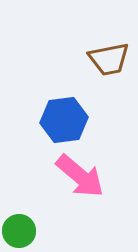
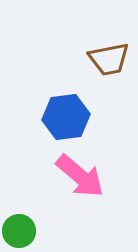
blue hexagon: moved 2 px right, 3 px up
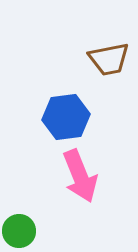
pink arrow: rotated 28 degrees clockwise
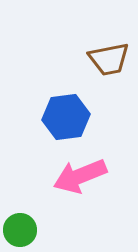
pink arrow: rotated 90 degrees clockwise
green circle: moved 1 px right, 1 px up
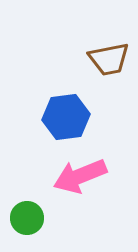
green circle: moved 7 px right, 12 px up
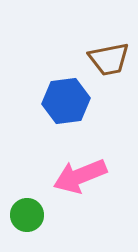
blue hexagon: moved 16 px up
green circle: moved 3 px up
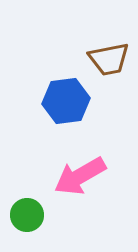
pink arrow: rotated 8 degrees counterclockwise
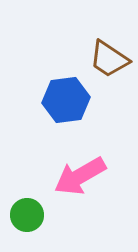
brown trapezoid: rotated 45 degrees clockwise
blue hexagon: moved 1 px up
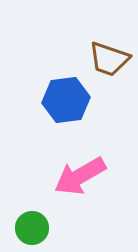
brown trapezoid: rotated 15 degrees counterclockwise
green circle: moved 5 px right, 13 px down
